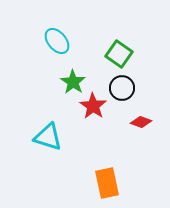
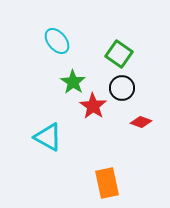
cyan triangle: rotated 12 degrees clockwise
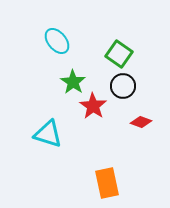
black circle: moved 1 px right, 2 px up
cyan triangle: moved 3 px up; rotated 12 degrees counterclockwise
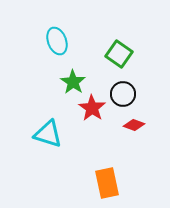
cyan ellipse: rotated 20 degrees clockwise
black circle: moved 8 px down
red star: moved 1 px left, 2 px down
red diamond: moved 7 px left, 3 px down
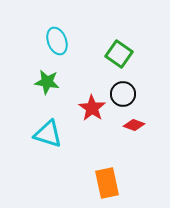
green star: moved 26 px left; rotated 25 degrees counterclockwise
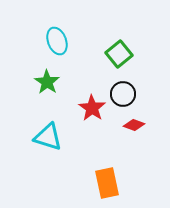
green square: rotated 16 degrees clockwise
green star: rotated 25 degrees clockwise
cyan triangle: moved 3 px down
